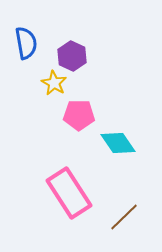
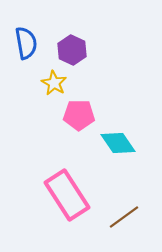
purple hexagon: moved 6 px up
pink rectangle: moved 2 px left, 2 px down
brown line: rotated 8 degrees clockwise
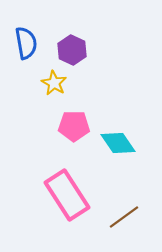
pink pentagon: moved 5 px left, 11 px down
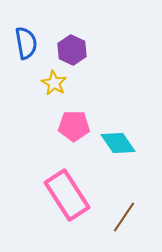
brown line: rotated 20 degrees counterclockwise
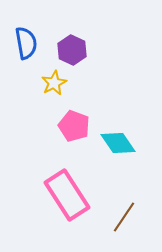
yellow star: rotated 15 degrees clockwise
pink pentagon: rotated 20 degrees clockwise
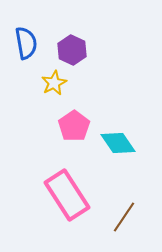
pink pentagon: rotated 16 degrees clockwise
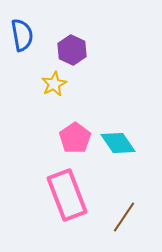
blue semicircle: moved 4 px left, 8 px up
yellow star: moved 1 px down
pink pentagon: moved 1 px right, 12 px down
pink rectangle: rotated 12 degrees clockwise
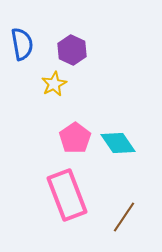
blue semicircle: moved 9 px down
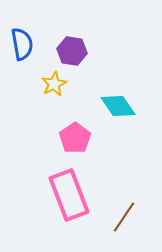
purple hexagon: moved 1 px down; rotated 16 degrees counterclockwise
cyan diamond: moved 37 px up
pink rectangle: moved 2 px right
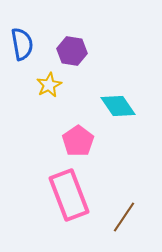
yellow star: moved 5 px left, 1 px down
pink pentagon: moved 3 px right, 3 px down
